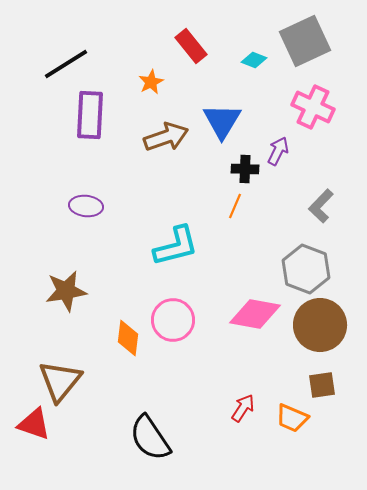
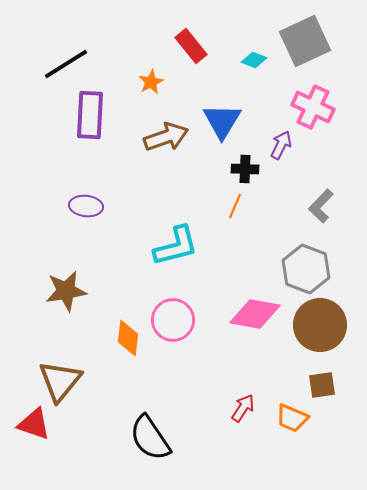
purple arrow: moved 3 px right, 6 px up
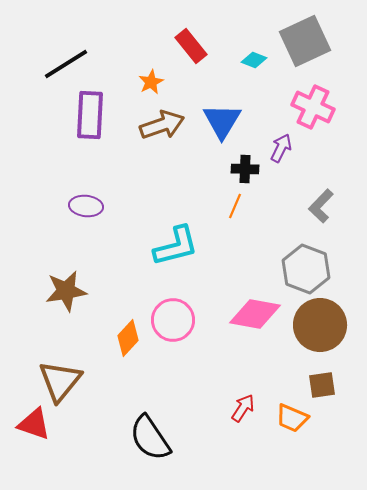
brown arrow: moved 4 px left, 12 px up
purple arrow: moved 3 px down
orange diamond: rotated 36 degrees clockwise
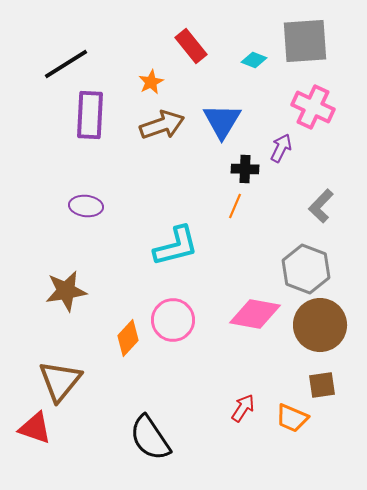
gray square: rotated 21 degrees clockwise
red triangle: moved 1 px right, 4 px down
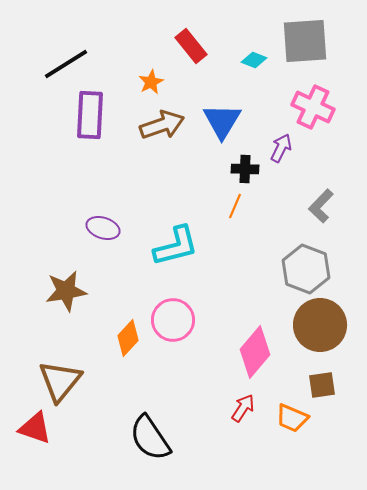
purple ellipse: moved 17 px right, 22 px down; rotated 12 degrees clockwise
pink diamond: moved 38 px down; rotated 60 degrees counterclockwise
